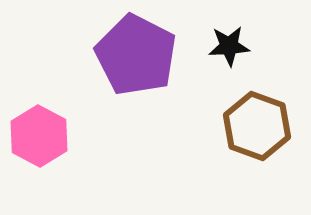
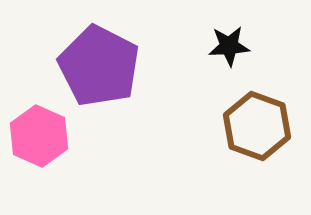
purple pentagon: moved 37 px left, 11 px down
pink hexagon: rotated 4 degrees counterclockwise
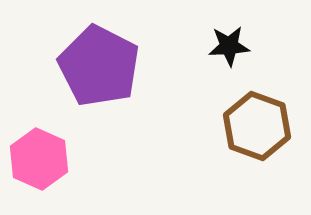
pink hexagon: moved 23 px down
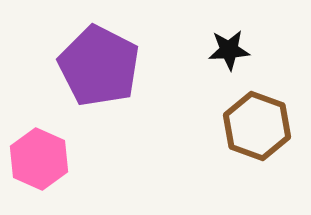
black star: moved 4 px down
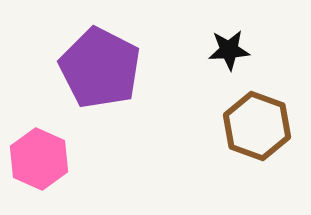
purple pentagon: moved 1 px right, 2 px down
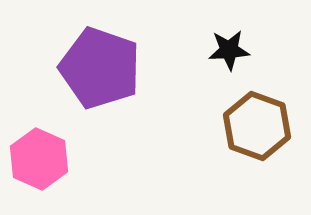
purple pentagon: rotated 8 degrees counterclockwise
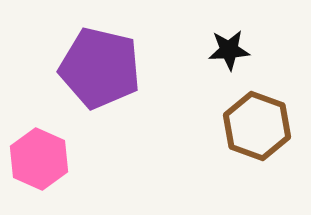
purple pentagon: rotated 6 degrees counterclockwise
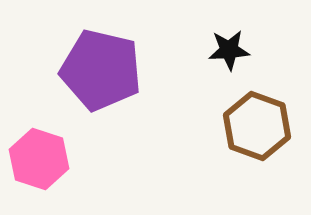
purple pentagon: moved 1 px right, 2 px down
pink hexagon: rotated 6 degrees counterclockwise
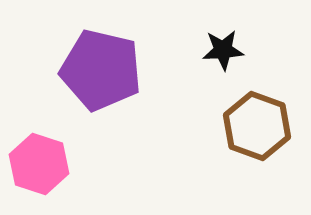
black star: moved 6 px left
pink hexagon: moved 5 px down
